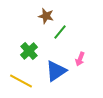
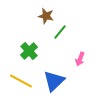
blue triangle: moved 2 px left, 10 px down; rotated 10 degrees counterclockwise
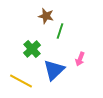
green line: moved 1 px up; rotated 21 degrees counterclockwise
green cross: moved 3 px right, 2 px up
blue triangle: moved 11 px up
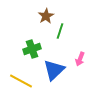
brown star: rotated 28 degrees clockwise
green cross: rotated 24 degrees clockwise
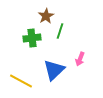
green cross: moved 11 px up; rotated 12 degrees clockwise
